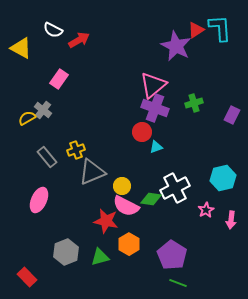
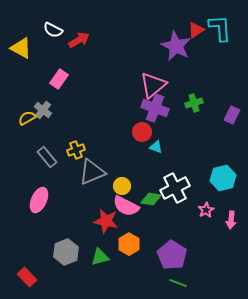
cyan triangle: rotated 40 degrees clockwise
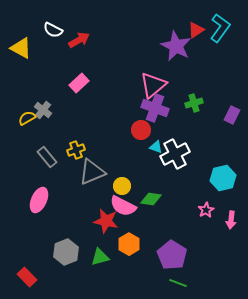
cyan L-shape: rotated 40 degrees clockwise
pink rectangle: moved 20 px right, 4 px down; rotated 12 degrees clockwise
red circle: moved 1 px left, 2 px up
white cross: moved 34 px up
pink semicircle: moved 3 px left
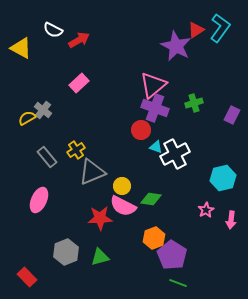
yellow cross: rotated 12 degrees counterclockwise
red star: moved 6 px left, 3 px up; rotated 15 degrees counterclockwise
orange hexagon: moved 25 px right, 6 px up; rotated 10 degrees clockwise
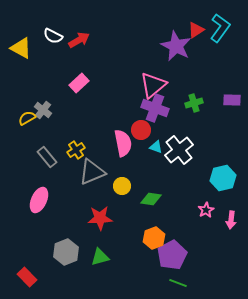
white semicircle: moved 6 px down
purple rectangle: moved 15 px up; rotated 66 degrees clockwise
white cross: moved 4 px right, 4 px up; rotated 12 degrees counterclockwise
pink semicircle: moved 63 px up; rotated 128 degrees counterclockwise
purple pentagon: rotated 12 degrees clockwise
